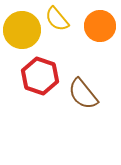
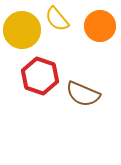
brown semicircle: rotated 28 degrees counterclockwise
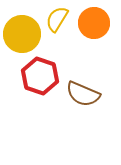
yellow semicircle: rotated 72 degrees clockwise
orange circle: moved 6 px left, 3 px up
yellow circle: moved 4 px down
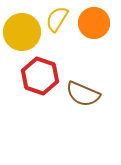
yellow circle: moved 2 px up
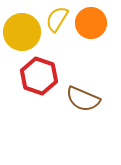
orange circle: moved 3 px left
red hexagon: moved 1 px left
brown semicircle: moved 5 px down
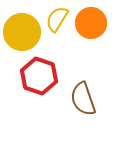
brown semicircle: rotated 48 degrees clockwise
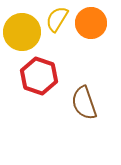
brown semicircle: moved 1 px right, 4 px down
